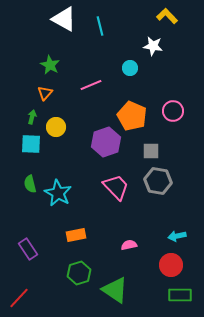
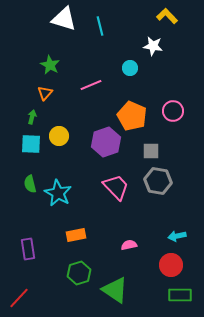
white triangle: rotated 12 degrees counterclockwise
yellow circle: moved 3 px right, 9 px down
purple rectangle: rotated 25 degrees clockwise
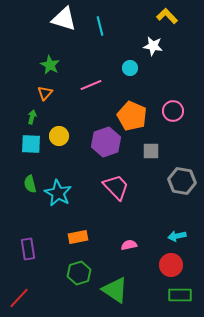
gray hexagon: moved 24 px right
orange rectangle: moved 2 px right, 2 px down
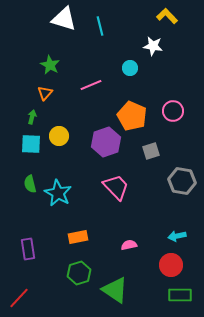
gray square: rotated 18 degrees counterclockwise
